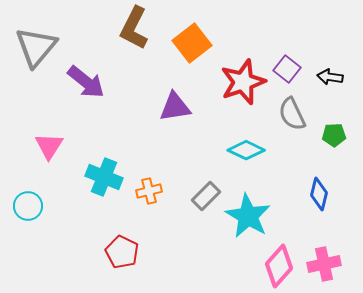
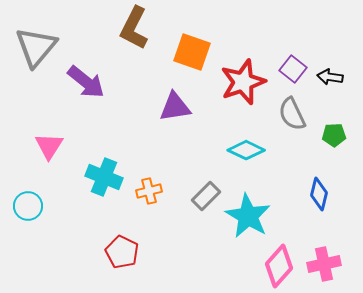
orange square: moved 9 px down; rotated 33 degrees counterclockwise
purple square: moved 6 px right
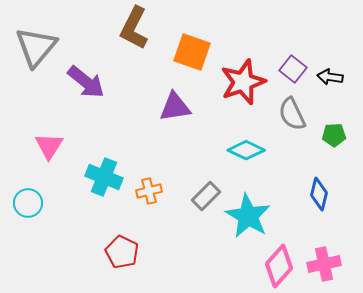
cyan circle: moved 3 px up
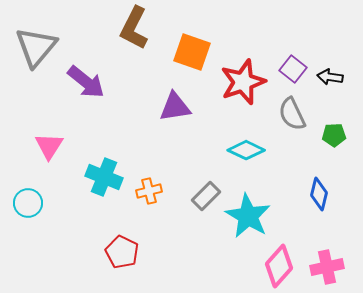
pink cross: moved 3 px right, 3 px down
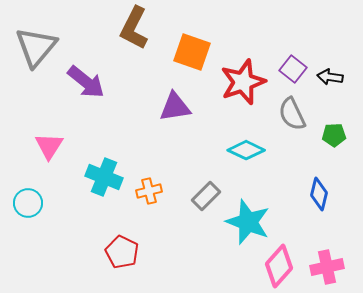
cyan star: moved 6 px down; rotated 9 degrees counterclockwise
